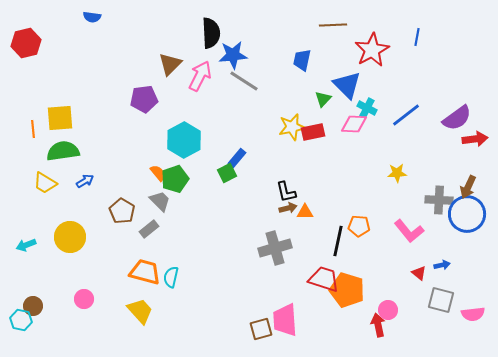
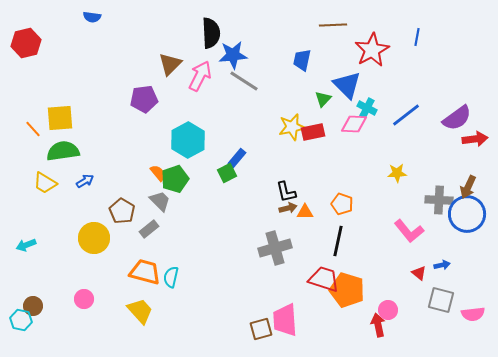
orange line at (33, 129): rotated 36 degrees counterclockwise
cyan hexagon at (184, 140): moved 4 px right
orange pentagon at (359, 226): moved 17 px left, 22 px up; rotated 15 degrees clockwise
yellow circle at (70, 237): moved 24 px right, 1 px down
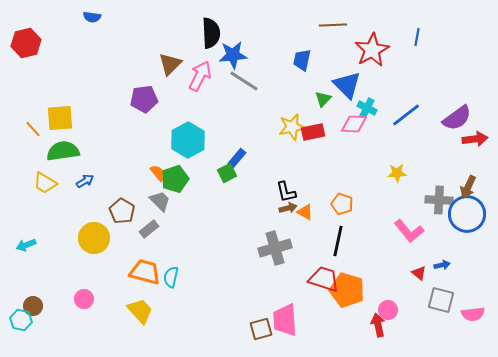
orange triangle at (305, 212): rotated 30 degrees clockwise
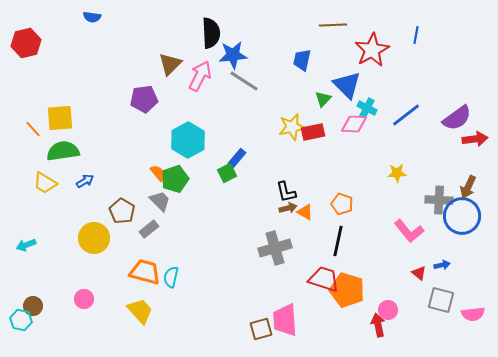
blue line at (417, 37): moved 1 px left, 2 px up
blue circle at (467, 214): moved 5 px left, 2 px down
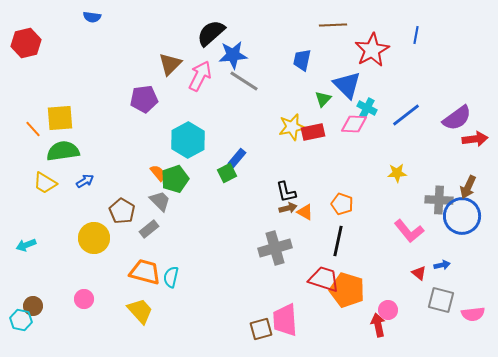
black semicircle at (211, 33): rotated 128 degrees counterclockwise
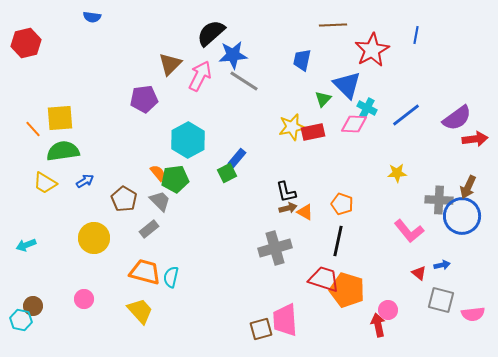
green pentagon at (175, 179): rotated 12 degrees clockwise
brown pentagon at (122, 211): moved 2 px right, 12 px up
